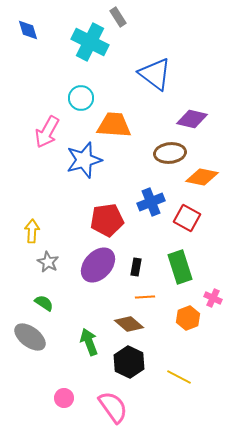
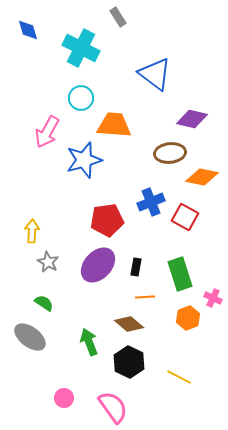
cyan cross: moved 9 px left, 6 px down
red square: moved 2 px left, 1 px up
green rectangle: moved 7 px down
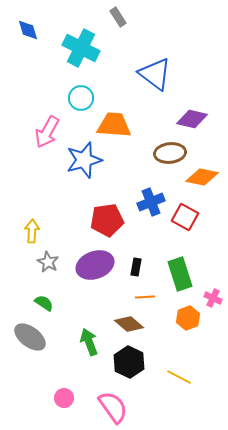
purple ellipse: moved 3 px left; rotated 27 degrees clockwise
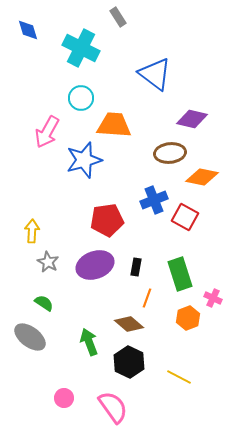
blue cross: moved 3 px right, 2 px up
orange line: moved 2 px right, 1 px down; rotated 66 degrees counterclockwise
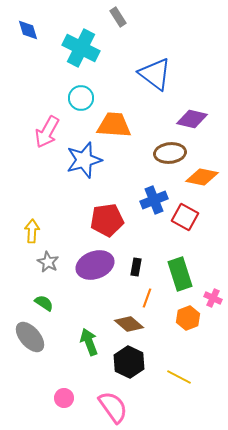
gray ellipse: rotated 12 degrees clockwise
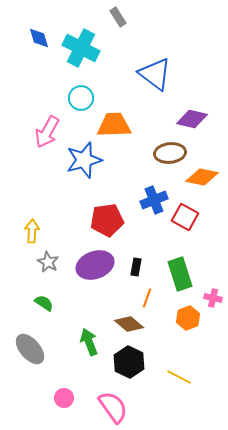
blue diamond: moved 11 px right, 8 px down
orange trapezoid: rotated 6 degrees counterclockwise
pink cross: rotated 12 degrees counterclockwise
gray ellipse: moved 12 px down
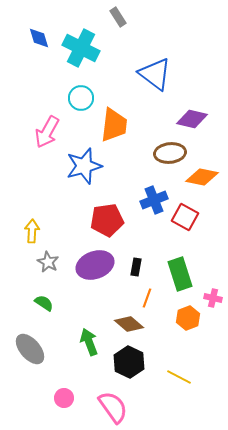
orange trapezoid: rotated 99 degrees clockwise
blue star: moved 6 px down
